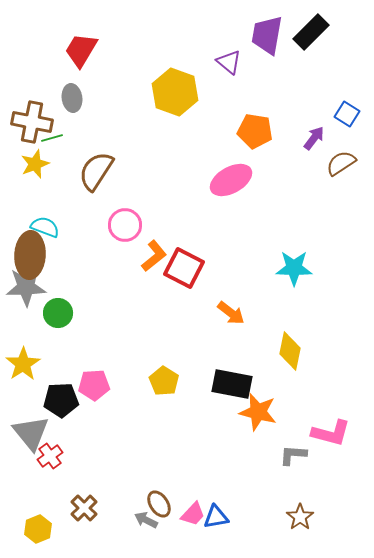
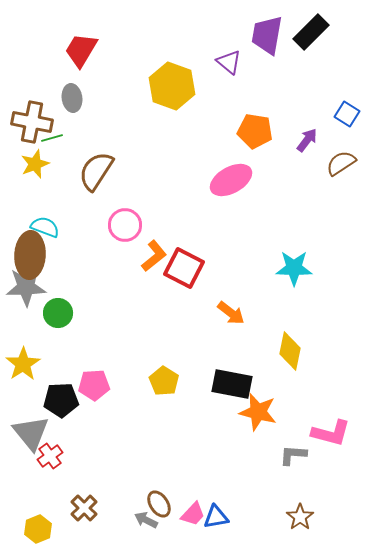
yellow hexagon at (175, 92): moved 3 px left, 6 px up
purple arrow at (314, 138): moved 7 px left, 2 px down
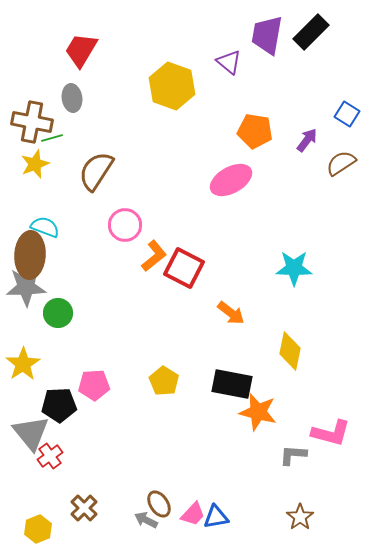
black pentagon at (61, 400): moved 2 px left, 5 px down
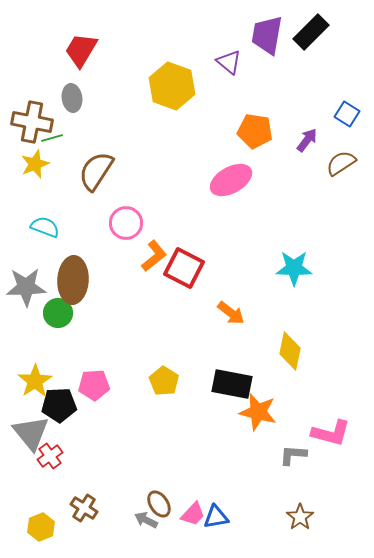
pink circle at (125, 225): moved 1 px right, 2 px up
brown ellipse at (30, 255): moved 43 px right, 25 px down
yellow star at (23, 364): moved 12 px right, 17 px down
brown cross at (84, 508): rotated 12 degrees counterclockwise
yellow hexagon at (38, 529): moved 3 px right, 2 px up
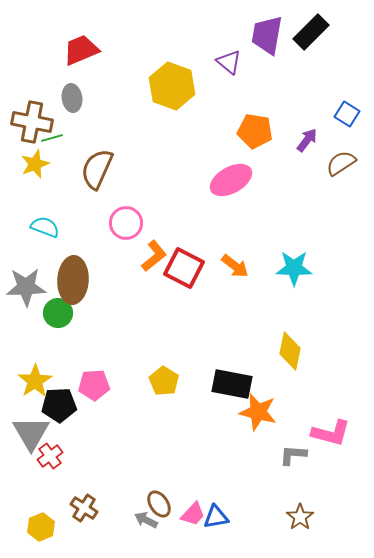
red trapezoid at (81, 50): rotated 36 degrees clockwise
brown semicircle at (96, 171): moved 1 px right, 2 px up; rotated 9 degrees counterclockwise
orange arrow at (231, 313): moved 4 px right, 47 px up
gray triangle at (31, 433): rotated 9 degrees clockwise
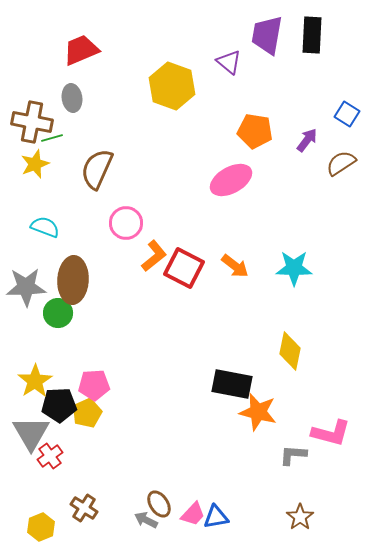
black rectangle at (311, 32): moved 1 px right, 3 px down; rotated 42 degrees counterclockwise
yellow pentagon at (164, 381): moved 77 px left, 32 px down; rotated 16 degrees clockwise
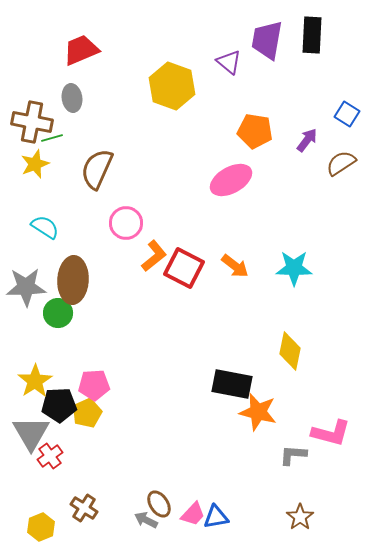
purple trapezoid at (267, 35): moved 5 px down
cyan semicircle at (45, 227): rotated 12 degrees clockwise
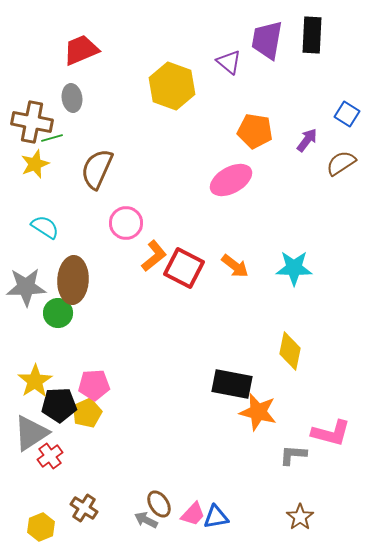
gray triangle at (31, 433): rotated 27 degrees clockwise
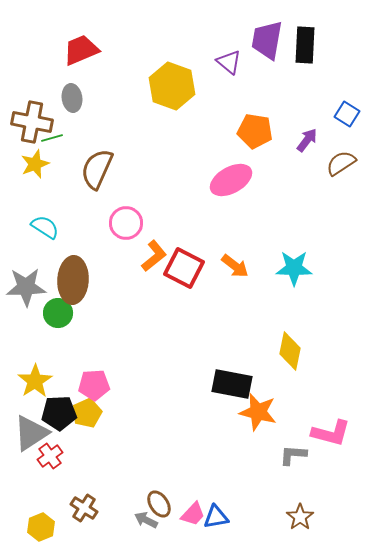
black rectangle at (312, 35): moved 7 px left, 10 px down
black pentagon at (59, 405): moved 8 px down
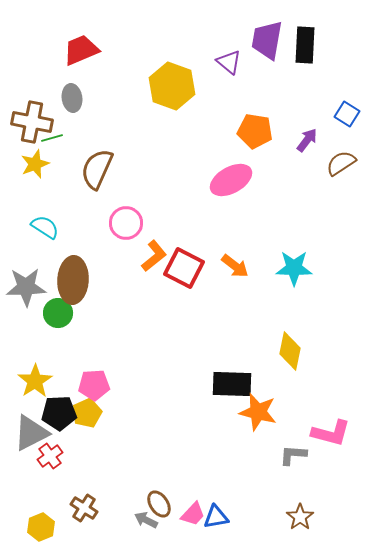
black rectangle at (232, 384): rotated 9 degrees counterclockwise
gray triangle at (31, 433): rotated 6 degrees clockwise
